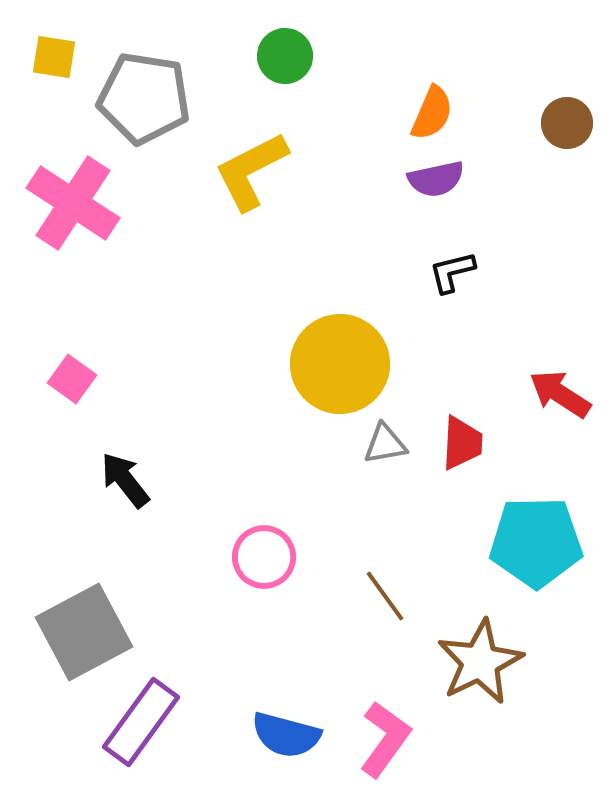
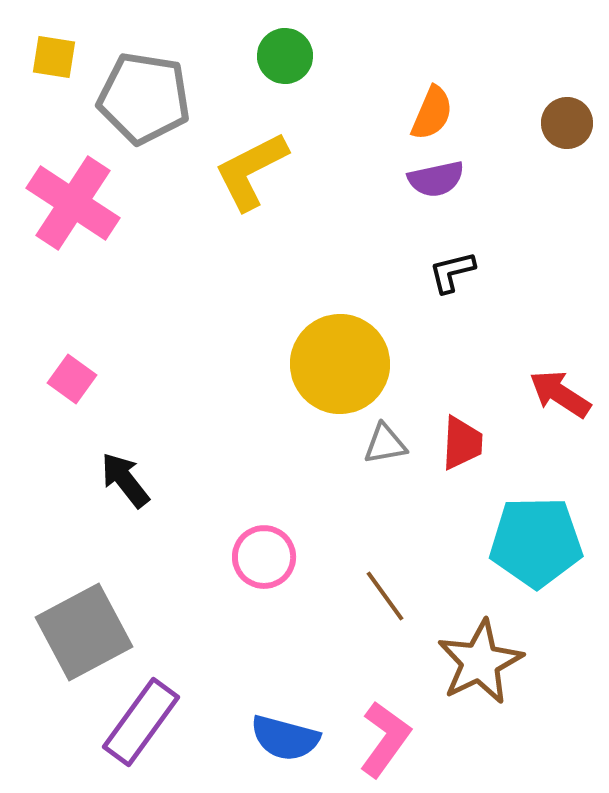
blue semicircle: moved 1 px left, 3 px down
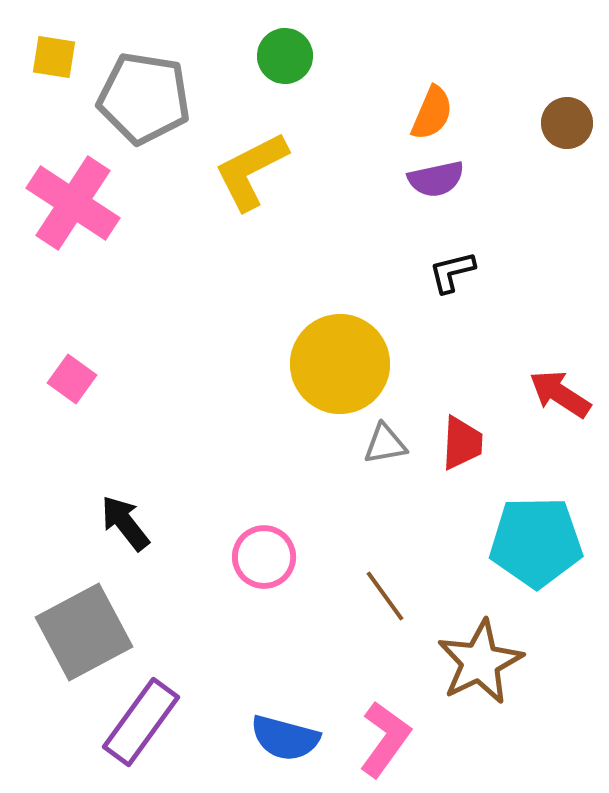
black arrow: moved 43 px down
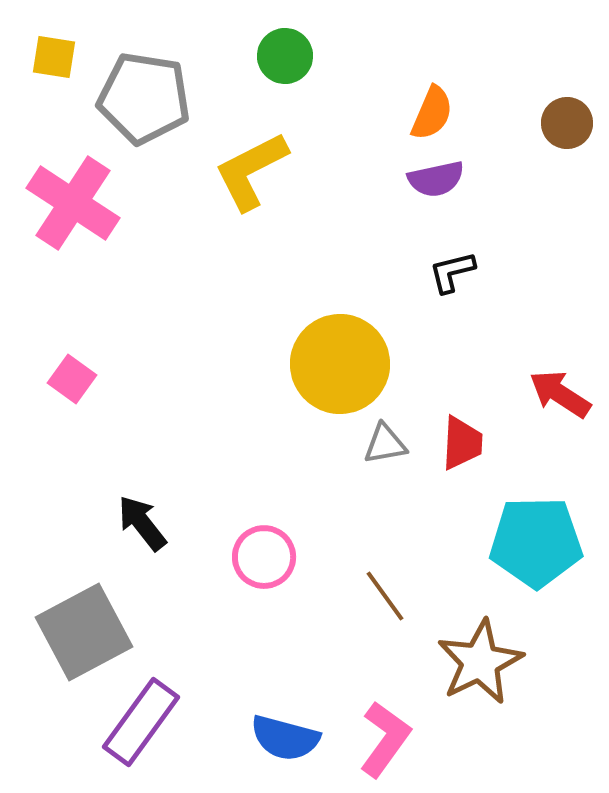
black arrow: moved 17 px right
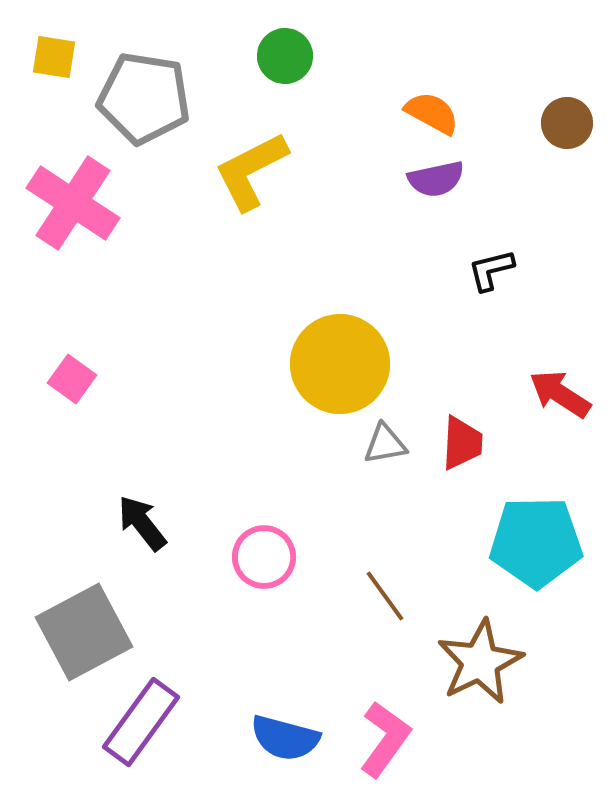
orange semicircle: rotated 84 degrees counterclockwise
black L-shape: moved 39 px right, 2 px up
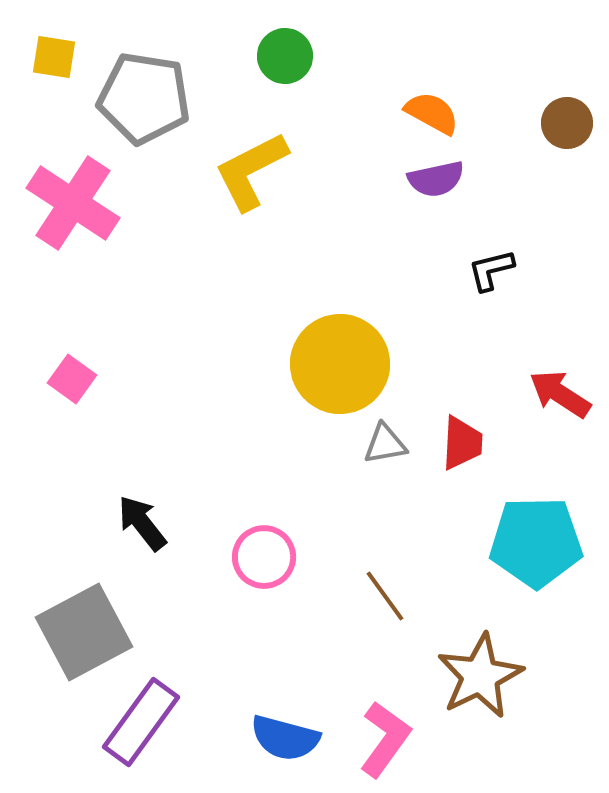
brown star: moved 14 px down
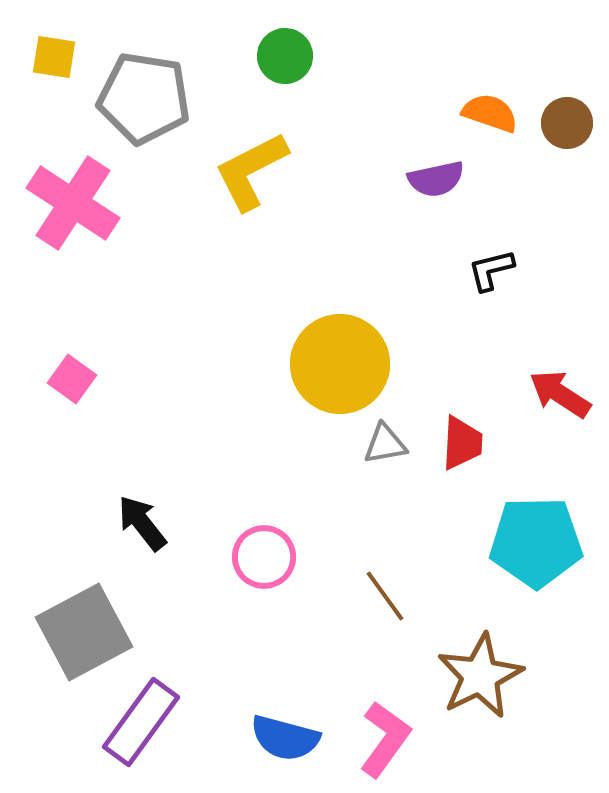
orange semicircle: moved 58 px right; rotated 10 degrees counterclockwise
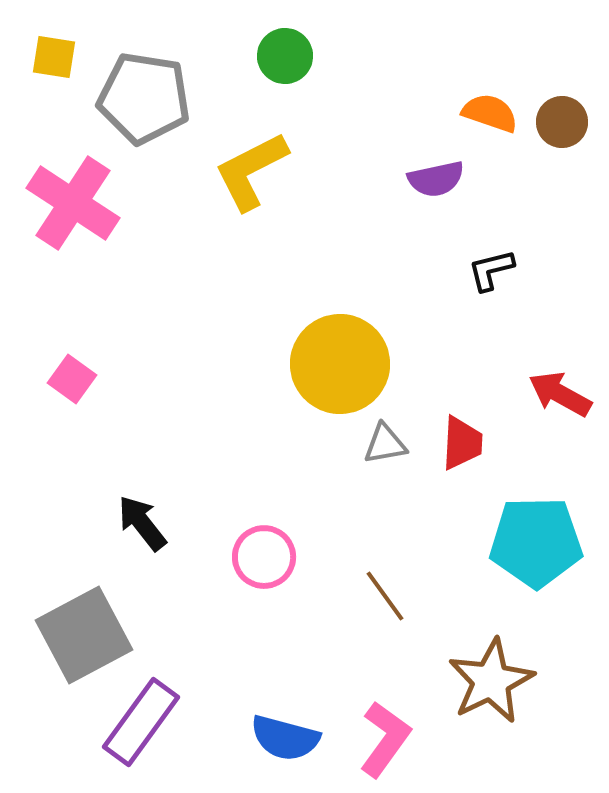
brown circle: moved 5 px left, 1 px up
red arrow: rotated 4 degrees counterclockwise
gray square: moved 3 px down
brown star: moved 11 px right, 5 px down
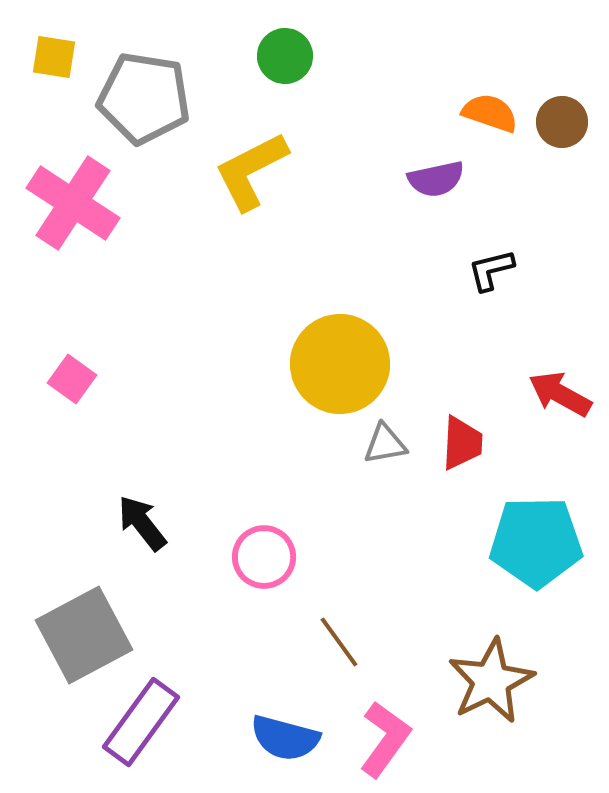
brown line: moved 46 px left, 46 px down
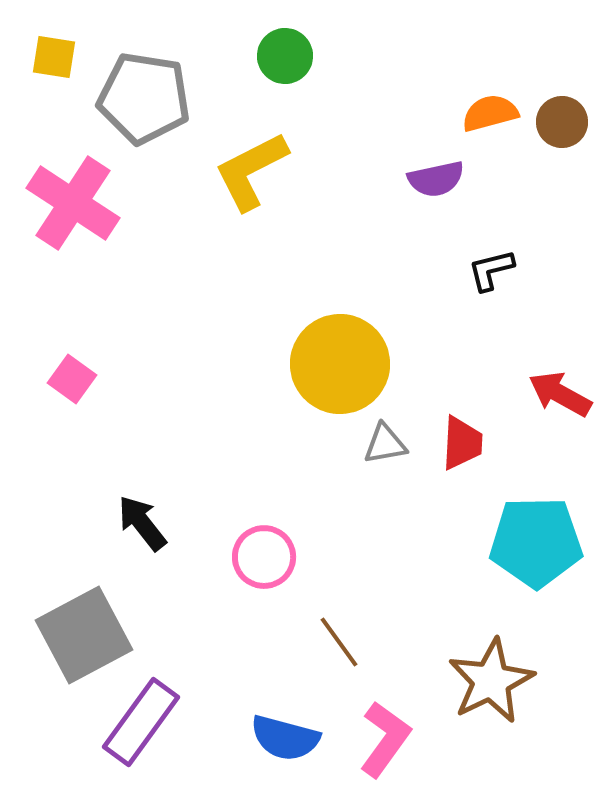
orange semicircle: rotated 34 degrees counterclockwise
